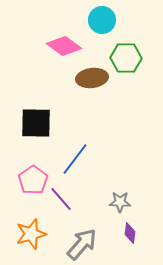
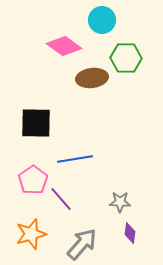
blue line: rotated 44 degrees clockwise
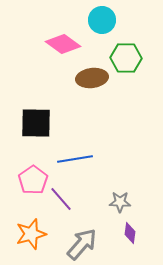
pink diamond: moved 1 px left, 2 px up
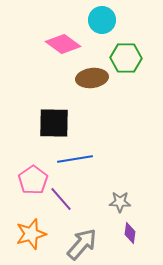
black square: moved 18 px right
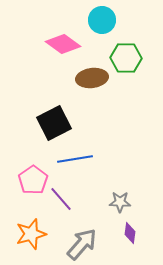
black square: rotated 28 degrees counterclockwise
